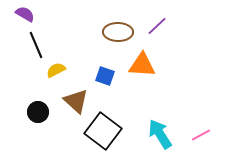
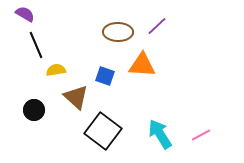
yellow semicircle: rotated 18 degrees clockwise
brown triangle: moved 4 px up
black circle: moved 4 px left, 2 px up
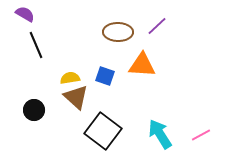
yellow semicircle: moved 14 px right, 8 px down
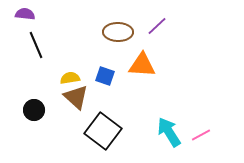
purple semicircle: rotated 24 degrees counterclockwise
cyan arrow: moved 9 px right, 2 px up
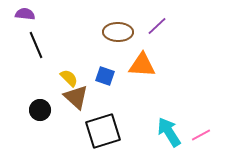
yellow semicircle: moved 1 px left; rotated 54 degrees clockwise
black circle: moved 6 px right
black square: rotated 36 degrees clockwise
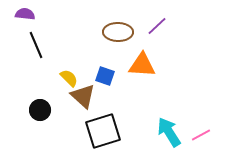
brown triangle: moved 7 px right, 1 px up
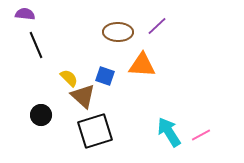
black circle: moved 1 px right, 5 px down
black square: moved 8 px left
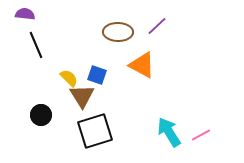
orange triangle: rotated 24 degrees clockwise
blue square: moved 8 px left, 1 px up
brown triangle: moved 1 px left; rotated 16 degrees clockwise
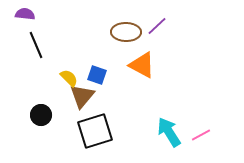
brown ellipse: moved 8 px right
brown triangle: rotated 12 degrees clockwise
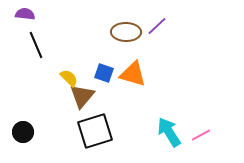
orange triangle: moved 9 px left, 9 px down; rotated 12 degrees counterclockwise
blue square: moved 7 px right, 2 px up
black circle: moved 18 px left, 17 px down
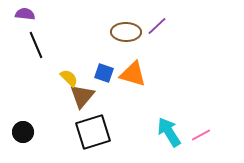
black square: moved 2 px left, 1 px down
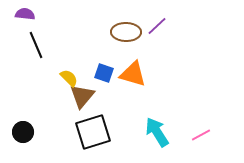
cyan arrow: moved 12 px left
